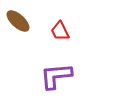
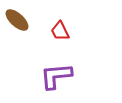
brown ellipse: moved 1 px left, 1 px up
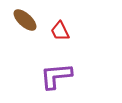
brown ellipse: moved 8 px right
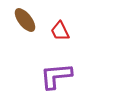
brown ellipse: rotated 10 degrees clockwise
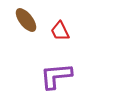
brown ellipse: moved 1 px right
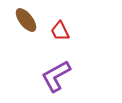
purple L-shape: rotated 24 degrees counterclockwise
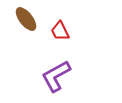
brown ellipse: moved 1 px up
